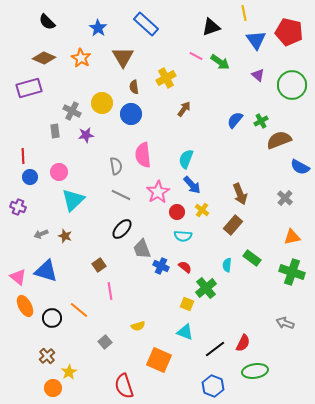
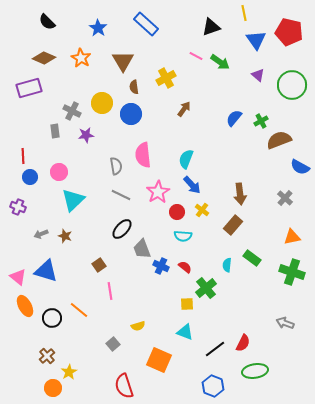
brown triangle at (123, 57): moved 4 px down
blue semicircle at (235, 120): moved 1 px left, 2 px up
brown arrow at (240, 194): rotated 15 degrees clockwise
yellow square at (187, 304): rotated 24 degrees counterclockwise
gray square at (105, 342): moved 8 px right, 2 px down
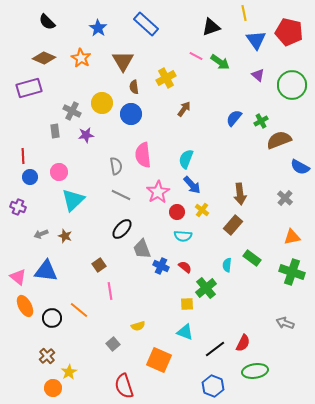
blue triangle at (46, 271): rotated 10 degrees counterclockwise
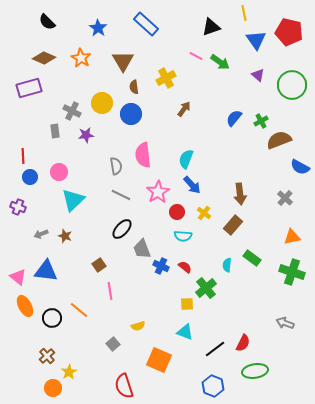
yellow cross at (202, 210): moved 2 px right, 3 px down
